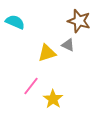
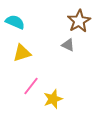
brown star: rotated 25 degrees clockwise
yellow triangle: moved 25 px left
yellow star: rotated 18 degrees clockwise
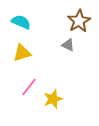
cyan semicircle: moved 6 px right
pink line: moved 2 px left, 1 px down
